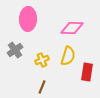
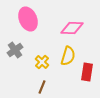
pink ellipse: rotated 25 degrees counterclockwise
yellow cross: moved 2 px down; rotated 24 degrees counterclockwise
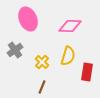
pink diamond: moved 2 px left, 2 px up
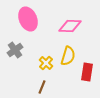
yellow cross: moved 4 px right, 1 px down
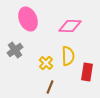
yellow semicircle: rotated 18 degrees counterclockwise
brown line: moved 8 px right
